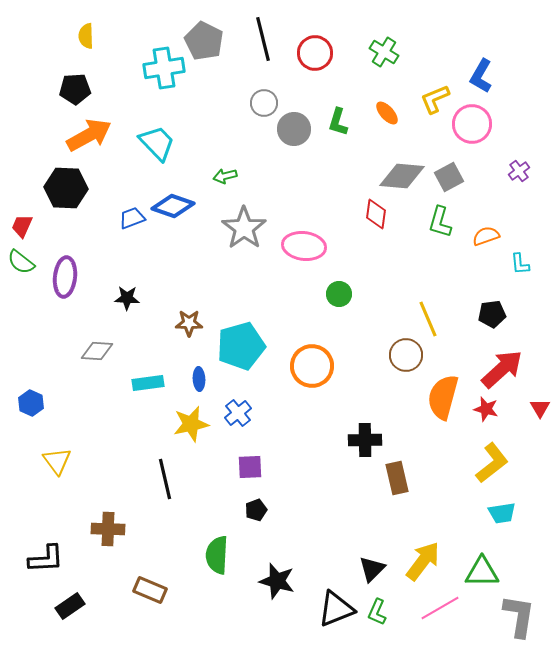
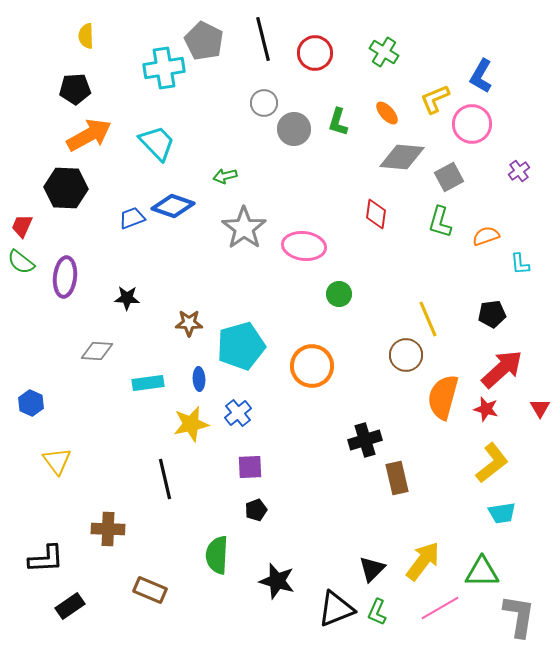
gray diamond at (402, 176): moved 19 px up
black cross at (365, 440): rotated 16 degrees counterclockwise
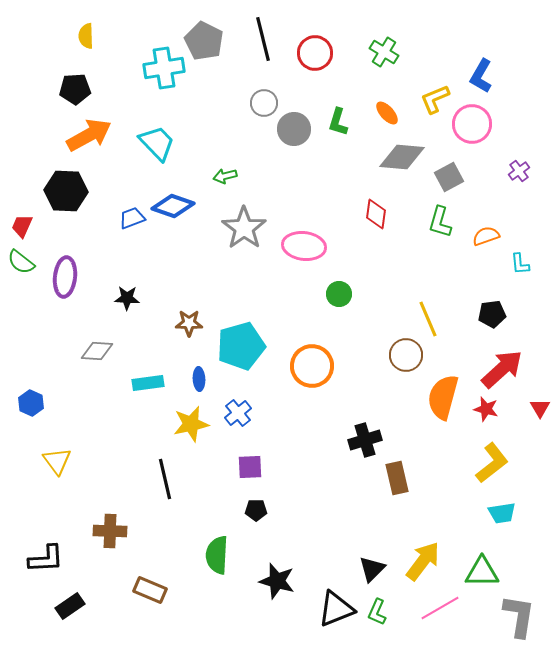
black hexagon at (66, 188): moved 3 px down
black pentagon at (256, 510): rotated 20 degrees clockwise
brown cross at (108, 529): moved 2 px right, 2 px down
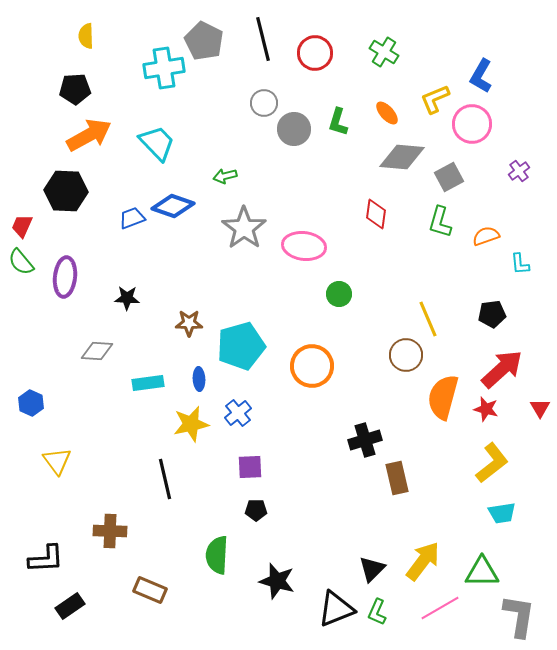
green semicircle at (21, 262): rotated 12 degrees clockwise
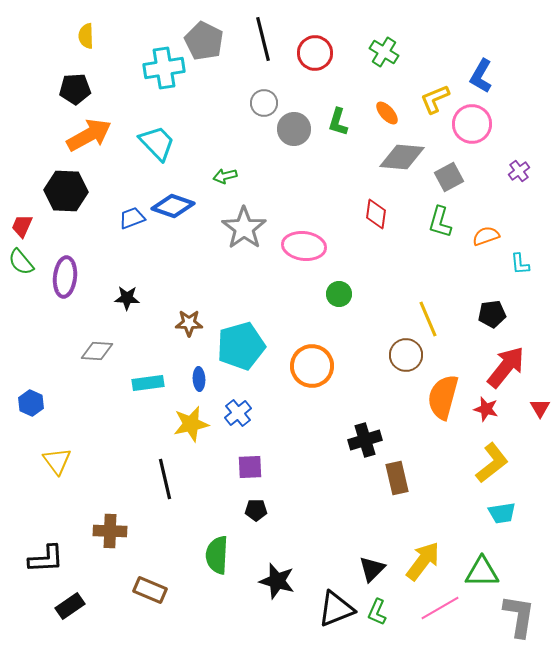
red arrow at (502, 369): moved 4 px right, 2 px up; rotated 9 degrees counterclockwise
